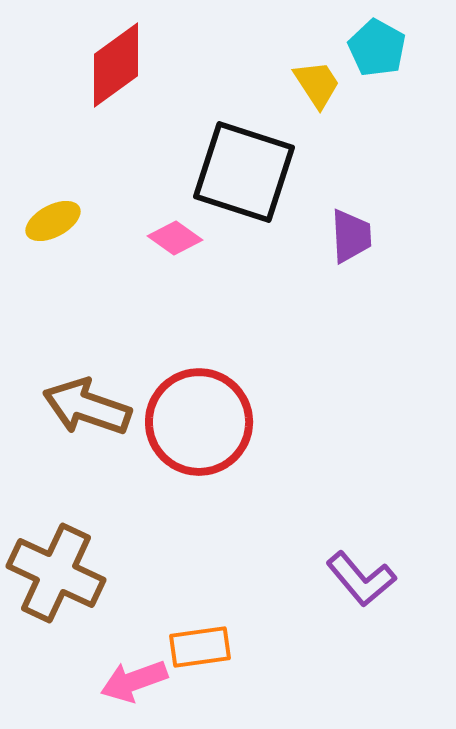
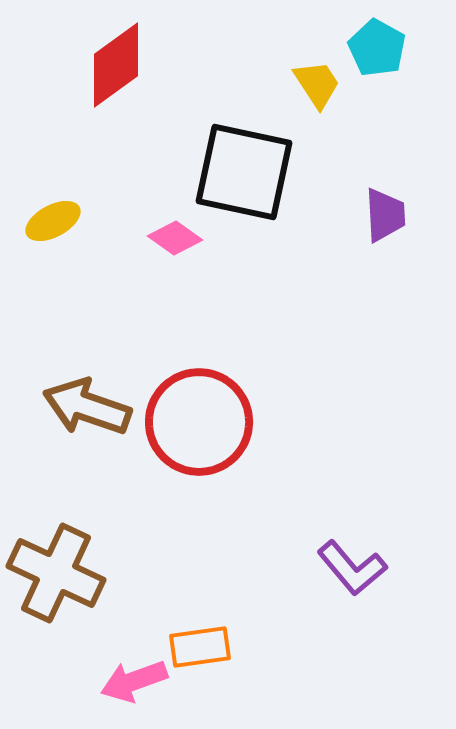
black square: rotated 6 degrees counterclockwise
purple trapezoid: moved 34 px right, 21 px up
purple L-shape: moved 9 px left, 11 px up
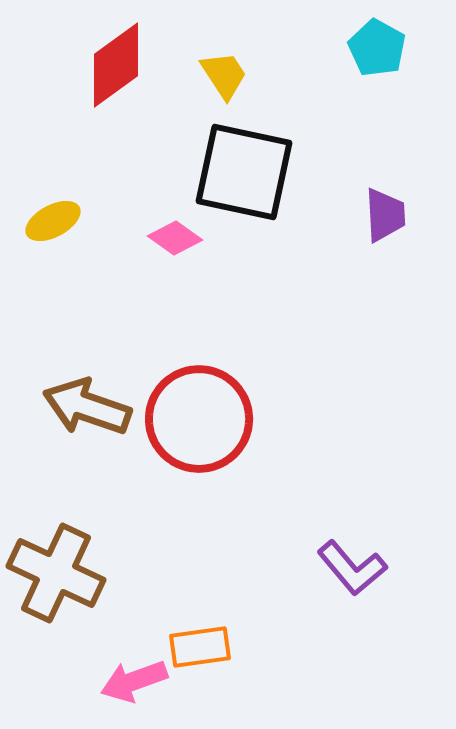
yellow trapezoid: moved 93 px left, 9 px up
red circle: moved 3 px up
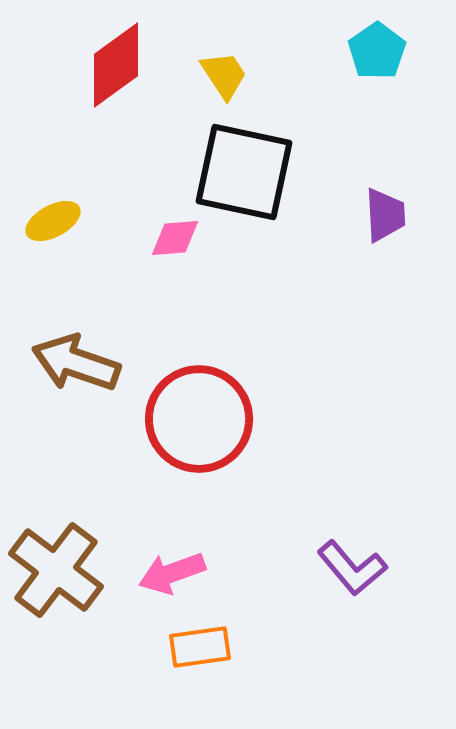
cyan pentagon: moved 3 px down; rotated 8 degrees clockwise
pink diamond: rotated 40 degrees counterclockwise
brown arrow: moved 11 px left, 44 px up
brown cross: moved 3 px up; rotated 12 degrees clockwise
pink arrow: moved 38 px right, 108 px up
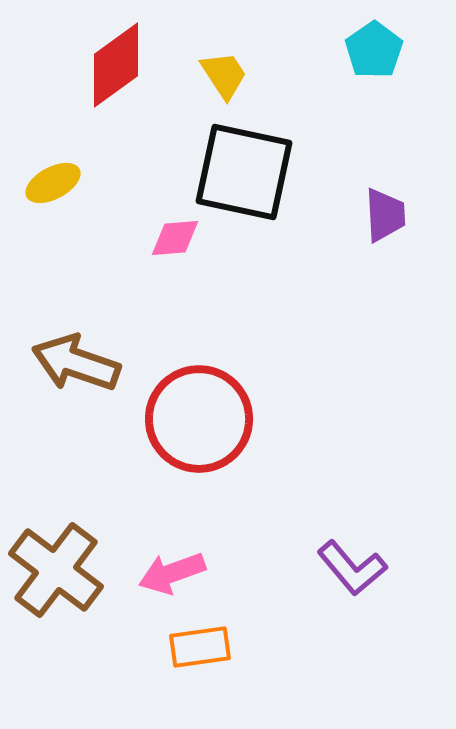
cyan pentagon: moved 3 px left, 1 px up
yellow ellipse: moved 38 px up
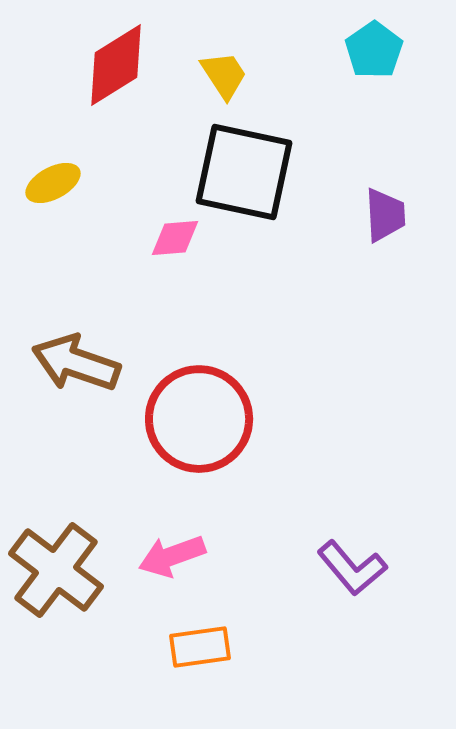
red diamond: rotated 4 degrees clockwise
pink arrow: moved 17 px up
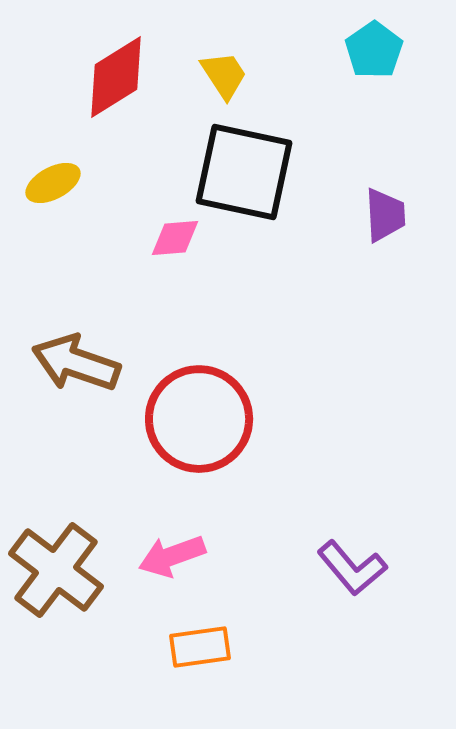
red diamond: moved 12 px down
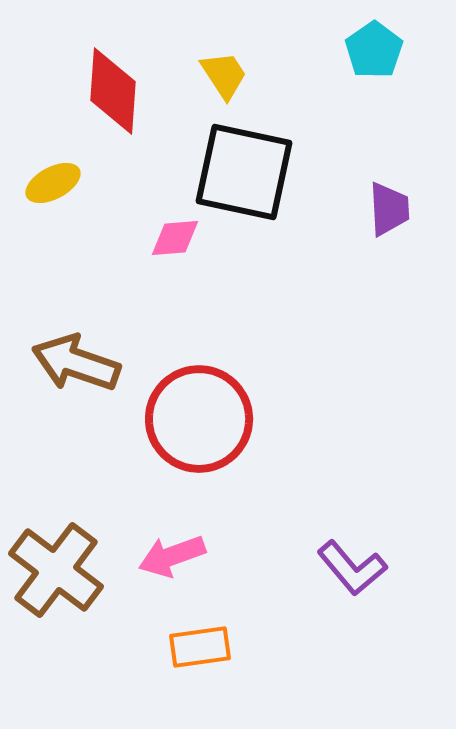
red diamond: moved 3 px left, 14 px down; rotated 54 degrees counterclockwise
purple trapezoid: moved 4 px right, 6 px up
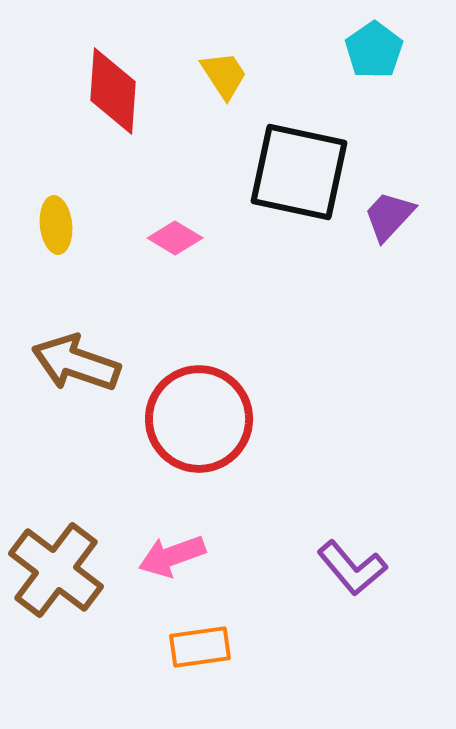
black square: moved 55 px right
yellow ellipse: moved 3 px right, 42 px down; rotated 68 degrees counterclockwise
purple trapezoid: moved 7 px down; rotated 134 degrees counterclockwise
pink diamond: rotated 36 degrees clockwise
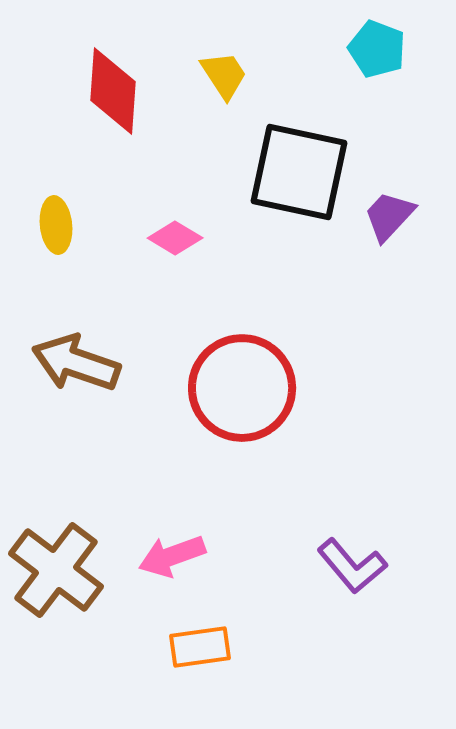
cyan pentagon: moved 3 px right, 1 px up; rotated 16 degrees counterclockwise
red circle: moved 43 px right, 31 px up
purple L-shape: moved 2 px up
